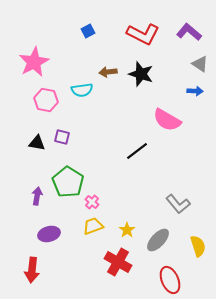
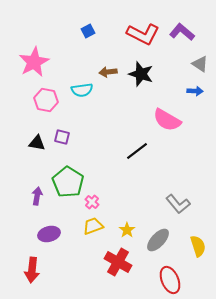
purple L-shape: moved 7 px left
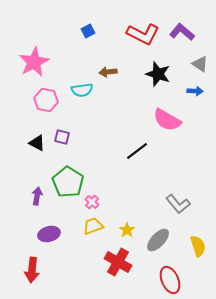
black star: moved 17 px right
black triangle: rotated 18 degrees clockwise
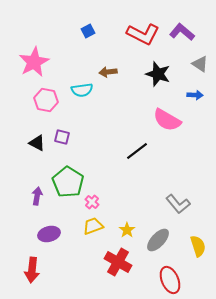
blue arrow: moved 4 px down
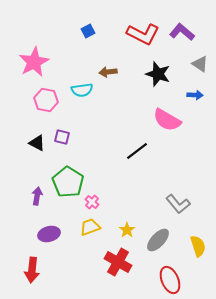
yellow trapezoid: moved 3 px left, 1 px down
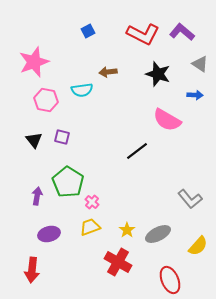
pink star: rotated 8 degrees clockwise
black triangle: moved 3 px left, 3 px up; rotated 24 degrees clockwise
gray L-shape: moved 12 px right, 5 px up
gray ellipse: moved 6 px up; rotated 20 degrees clockwise
yellow semicircle: rotated 60 degrees clockwise
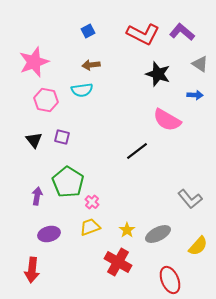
brown arrow: moved 17 px left, 7 px up
